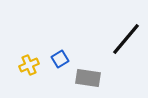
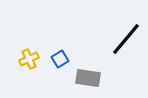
yellow cross: moved 6 px up
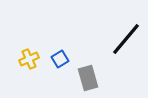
gray rectangle: rotated 65 degrees clockwise
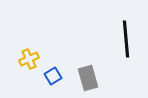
black line: rotated 45 degrees counterclockwise
blue square: moved 7 px left, 17 px down
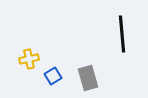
black line: moved 4 px left, 5 px up
yellow cross: rotated 12 degrees clockwise
